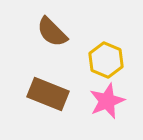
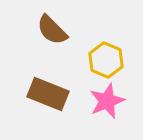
brown semicircle: moved 2 px up
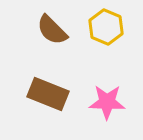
yellow hexagon: moved 33 px up
pink star: moved 1 px down; rotated 24 degrees clockwise
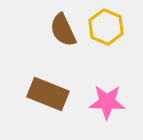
brown semicircle: moved 11 px right; rotated 20 degrees clockwise
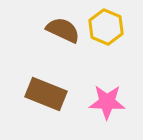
brown semicircle: rotated 140 degrees clockwise
brown rectangle: moved 2 px left
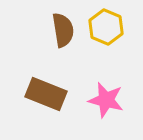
brown semicircle: rotated 56 degrees clockwise
pink star: moved 1 px left, 2 px up; rotated 12 degrees clockwise
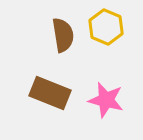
brown semicircle: moved 5 px down
brown rectangle: moved 4 px right, 1 px up
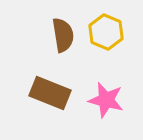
yellow hexagon: moved 5 px down
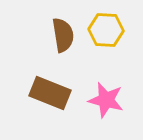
yellow hexagon: moved 2 px up; rotated 20 degrees counterclockwise
